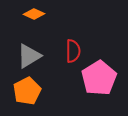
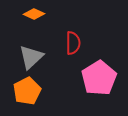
red semicircle: moved 8 px up
gray triangle: moved 2 px right, 1 px down; rotated 12 degrees counterclockwise
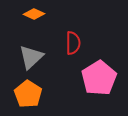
orange pentagon: moved 1 px right, 3 px down; rotated 12 degrees counterclockwise
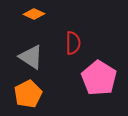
gray triangle: rotated 44 degrees counterclockwise
pink pentagon: rotated 8 degrees counterclockwise
orange pentagon: rotated 12 degrees clockwise
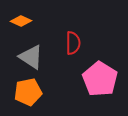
orange diamond: moved 13 px left, 7 px down
pink pentagon: moved 1 px right, 1 px down
orange pentagon: moved 2 px up; rotated 16 degrees clockwise
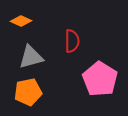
red semicircle: moved 1 px left, 2 px up
gray triangle: rotated 48 degrees counterclockwise
